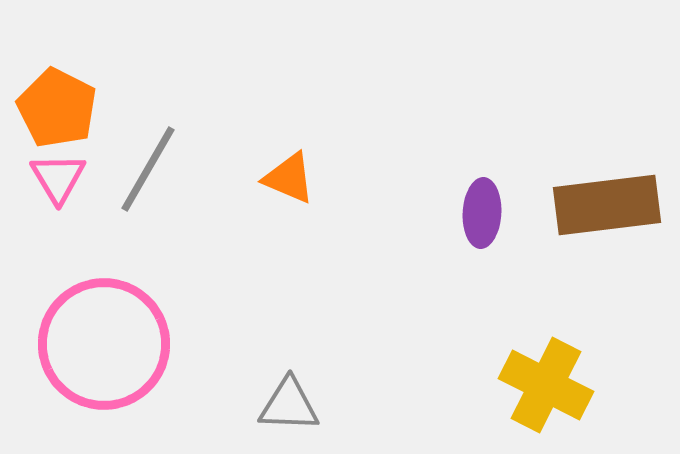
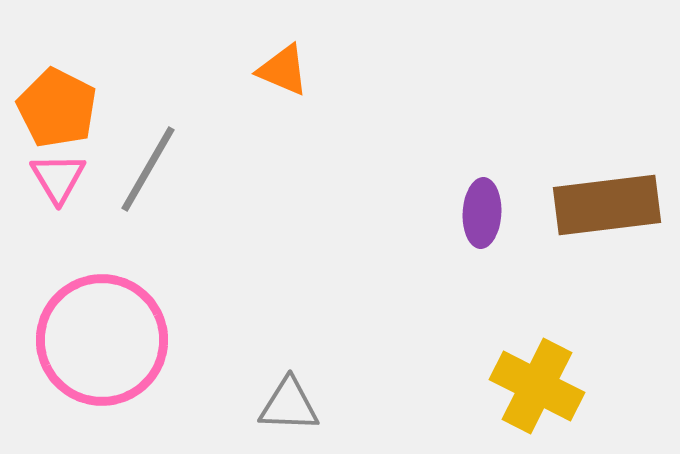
orange triangle: moved 6 px left, 108 px up
pink circle: moved 2 px left, 4 px up
yellow cross: moved 9 px left, 1 px down
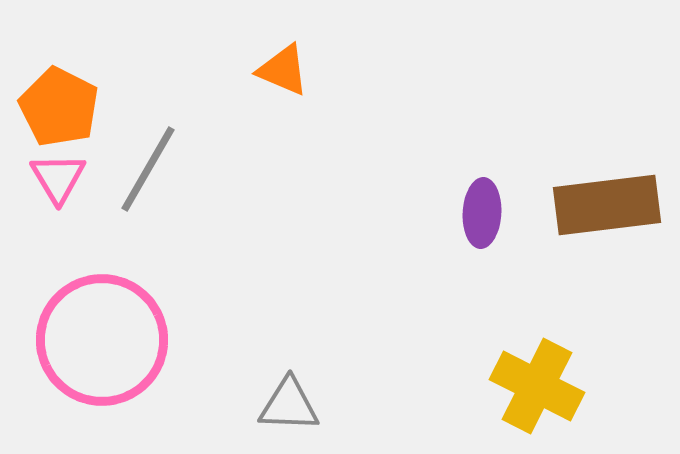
orange pentagon: moved 2 px right, 1 px up
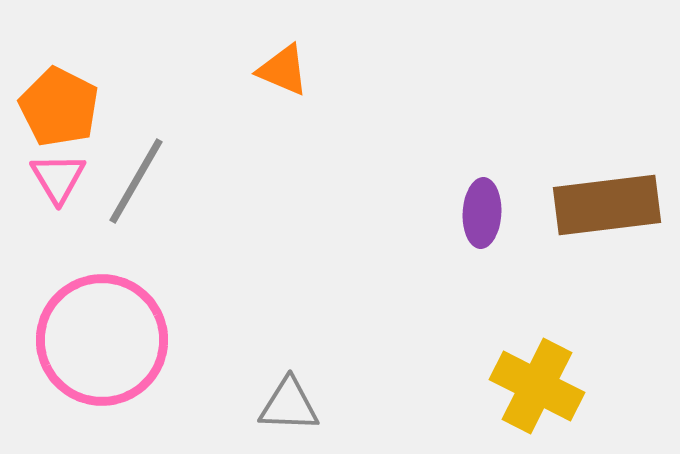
gray line: moved 12 px left, 12 px down
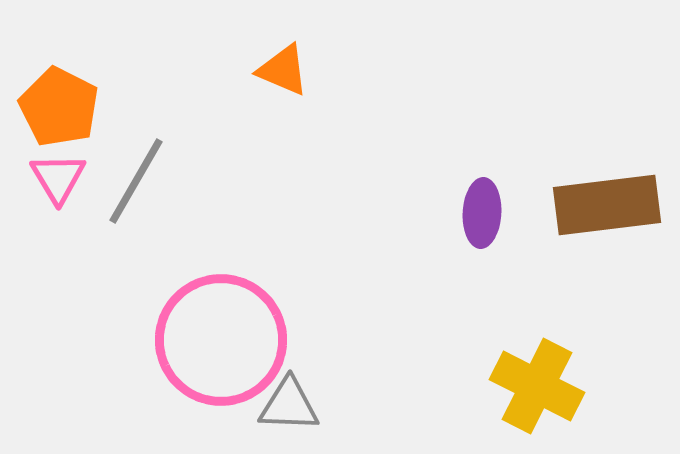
pink circle: moved 119 px right
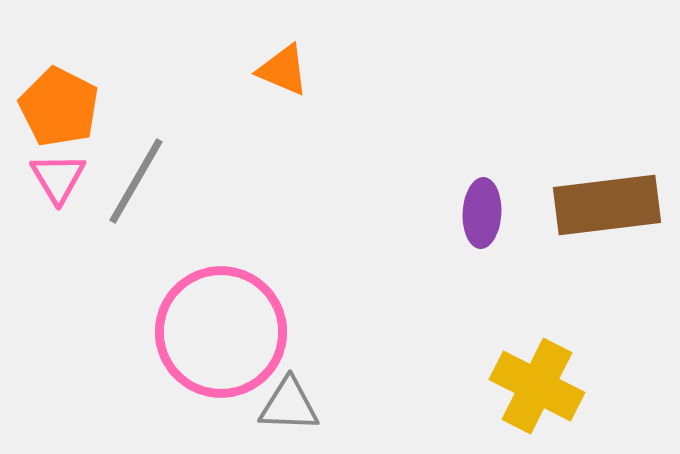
pink circle: moved 8 px up
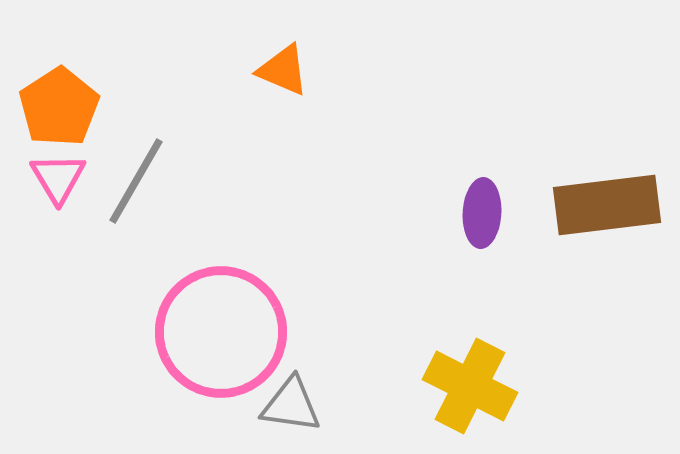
orange pentagon: rotated 12 degrees clockwise
yellow cross: moved 67 px left
gray triangle: moved 2 px right; rotated 6 degrees clockwise
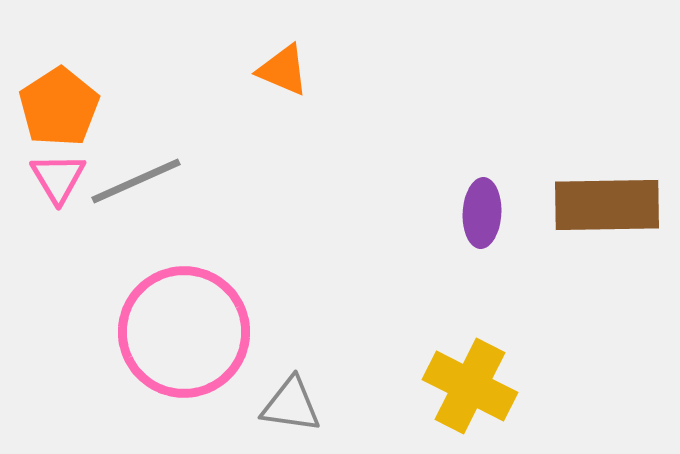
gray line: rotated 36 degrees clockwise
brown rectangle: rotated 6 degrees clockwise
pink circle: moved 37 px left
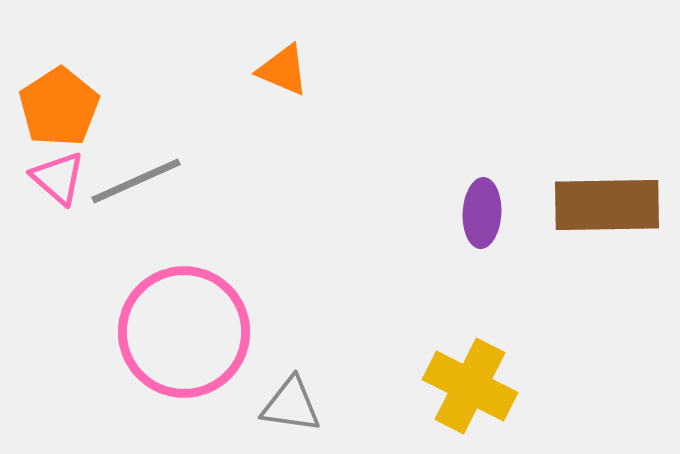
pink triangle: rotated 18 degrees counterclockwise
